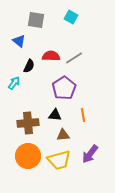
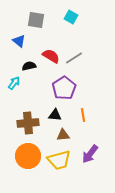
red semicircle: rotated 30 degrees clockwise
black semicircle: rotated 128 degrees counterclockwise
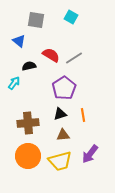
red semicircle: moved 1 px up
black triangle: moved 5 px right, 1 px up; rotated 24 degrees counterclockwise
yellow trapezoid: moved 1 px right, 1 px down
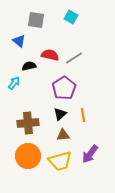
red semicircle: moved 1 px left; rotated 18 degrees counterclockwise
black triangle: rotated 24 degrees counterclockwise
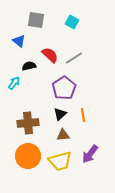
cyan square: moved 1 px right, 5 px down
red semicircle: rotated 30 degrees clockwise
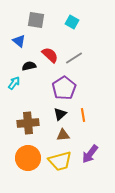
orange circle: moved 2 px down
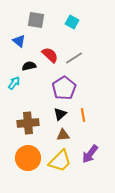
yellow trapezoid: rotated 30 degrees counterclockwise
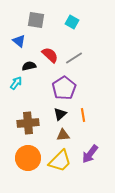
cyan arrow: moved 2 px right
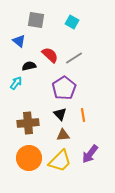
black triangle: rotated 32 degrees counterclockwise
orange circle: moved 1 px right
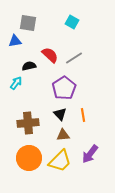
gray square: moved 8 px left, 3 px down
blue triangle: moved 4 px left; rotated 48 degrees counterclockwise
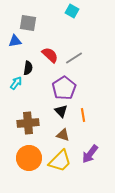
cyan square: moved 11 px up
black semicircle: moved 1 px left, 2 px down; rotated 112 degrees clockwise
black triangle: moved 1 px right, 3 px up
brown triangle: rotated 24 degrees clockwise
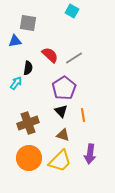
brown cross: rotated 15 degrees counterclockwise
purple arrow: rotated 30 degrees counterclockwise
